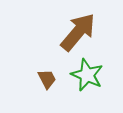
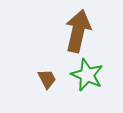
brown arrow: moved 1 px up; rotated 27 degrees counterclockwise
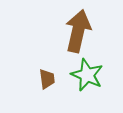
brown trapezoid: rotated 20 degrees clockwise
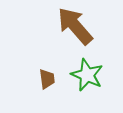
brown arrow: moved 3 px left, 5 px up; rotated 54 degrees counterclockwise
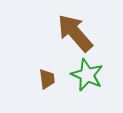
brown arrow: moved 7 px down
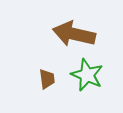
brown arrow: moved 1 px left, 1 px down; rotated 36 degrees counterclockwise
